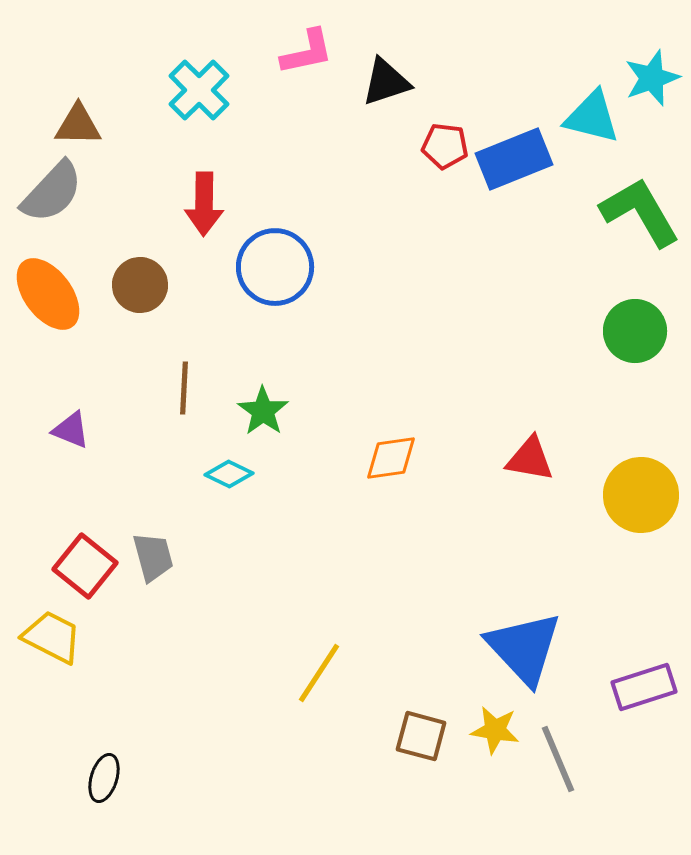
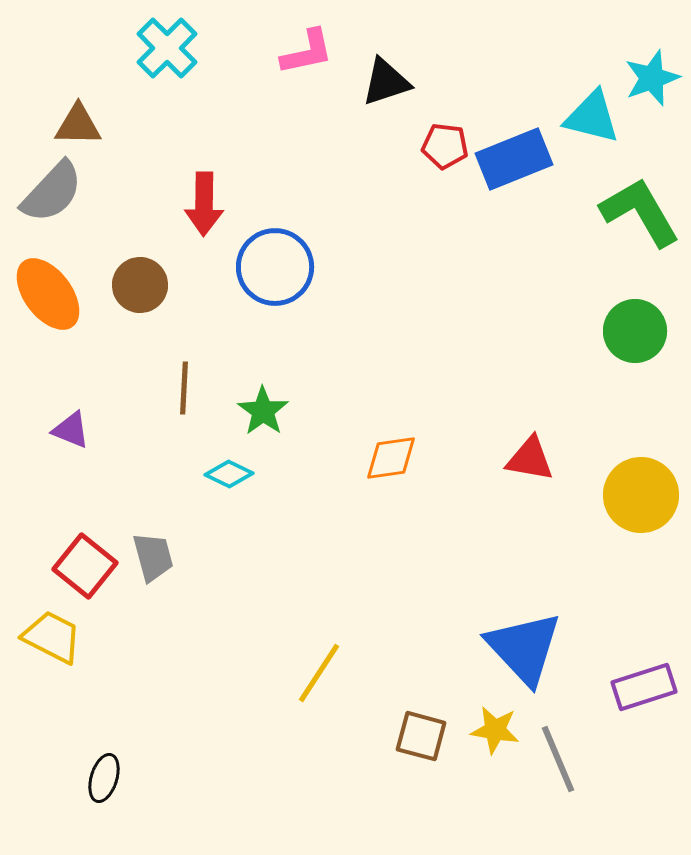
cyan cross: moved 32 px left, 42 px up
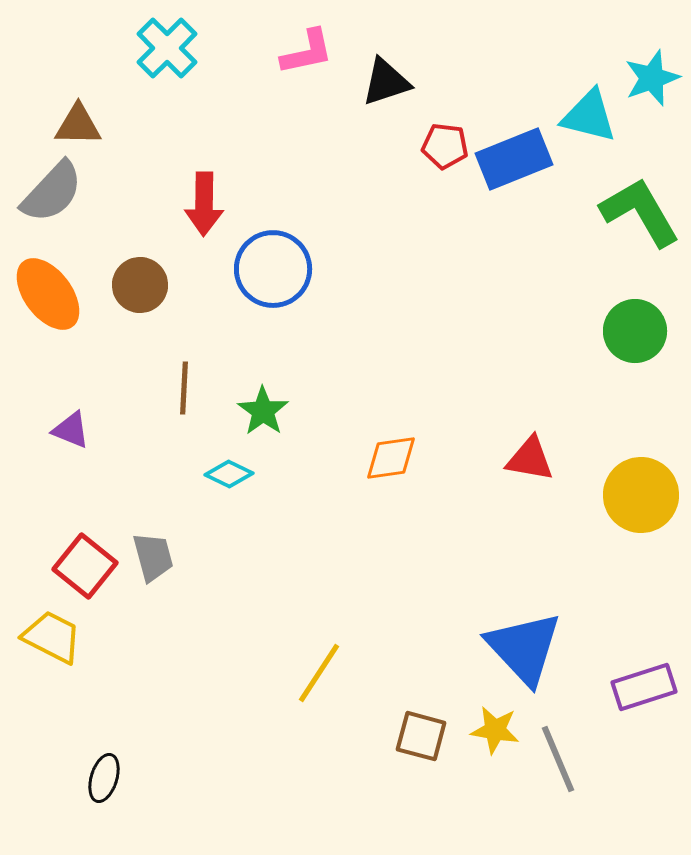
cyan triangle: moved 3 px left, 1 px up
blue circle: moved 2 px left, 2 px down
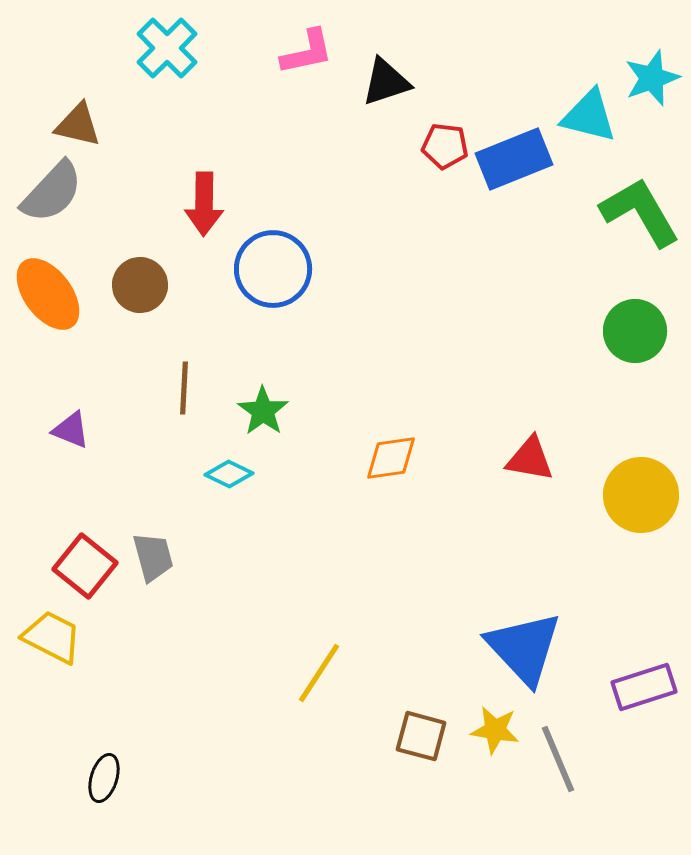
brown triangle: rotated 12 degrees clockwise
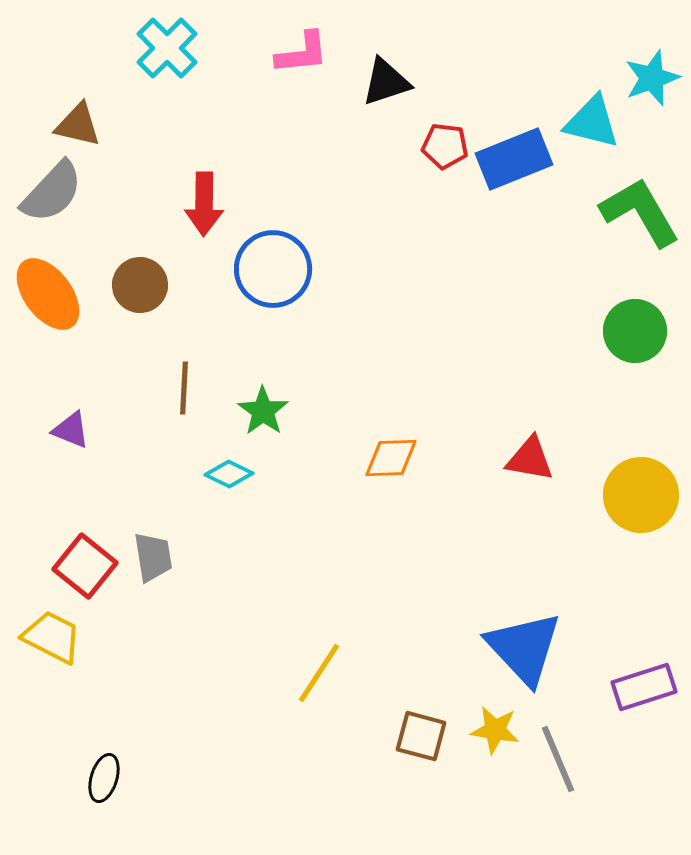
pink L-shape: moved 5 px left, 1 px down; rotated 6 degrees clockwise
cyan triangle: moved 3 px right, 6 px down
orange diamond: rotated 6 degrees clockwise
gray trapezoid: rotated 6 degrees clockwise
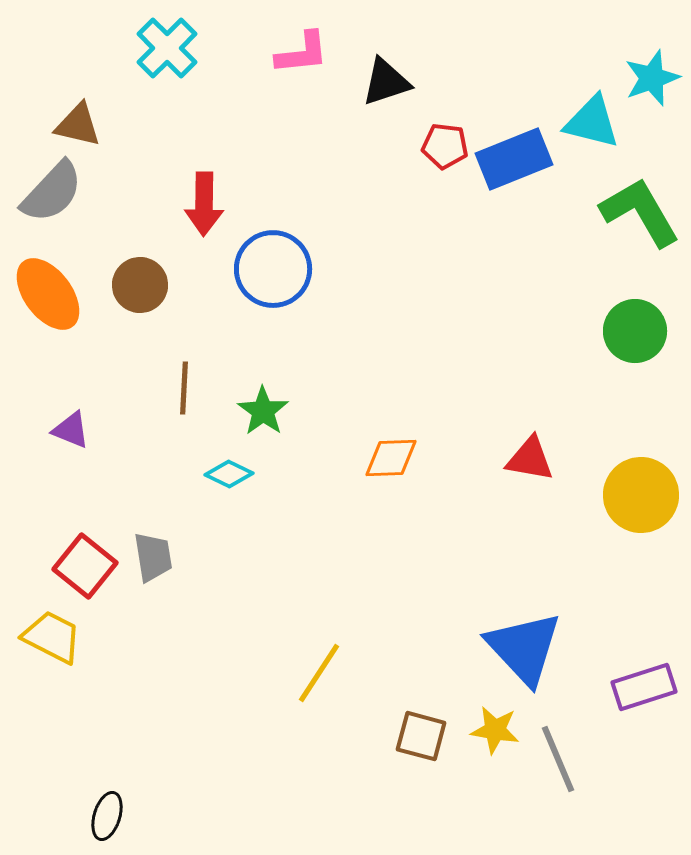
black ellipse: moved 3 px right, 38 px down
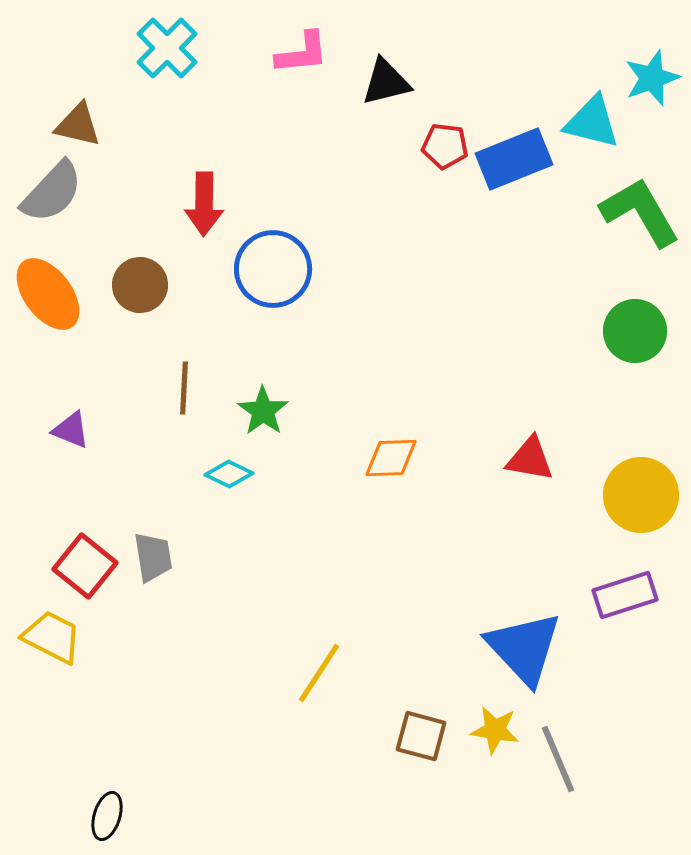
black triangle: rotated 4 degrees clockwise
purple rectangle: moved 19 px left, 92 px up
